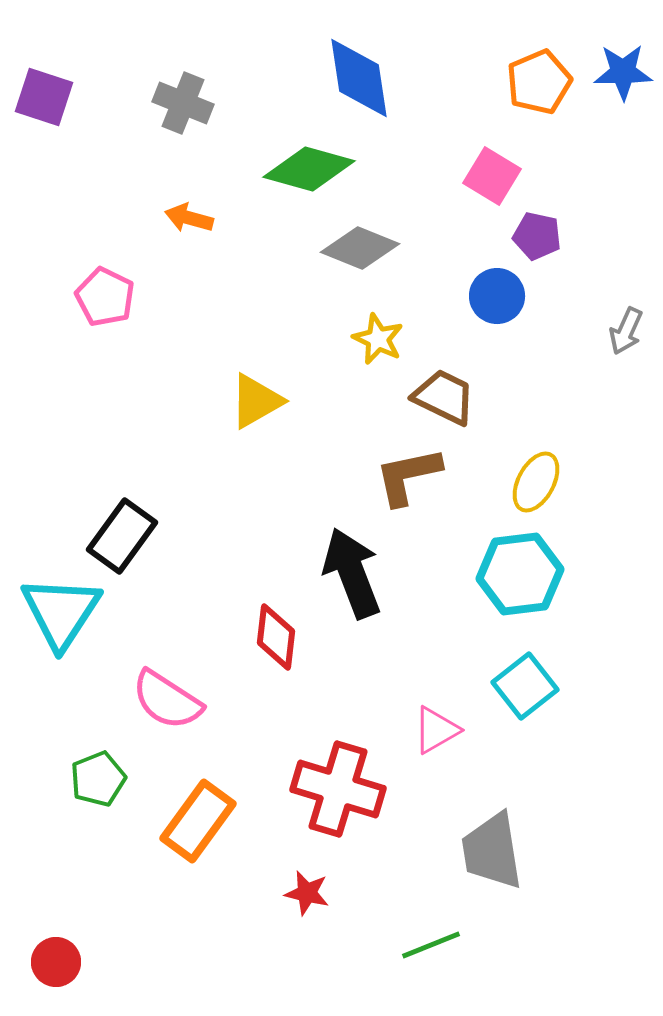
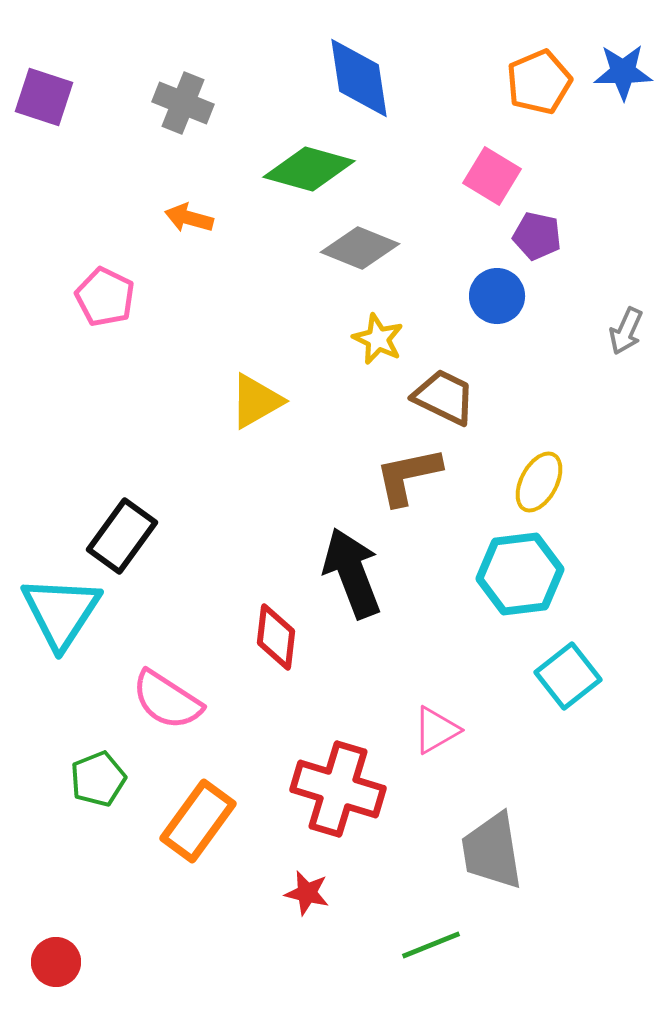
yellow ellipse: moved 3 px right
cyan square: moved 43 px right, 10 px up
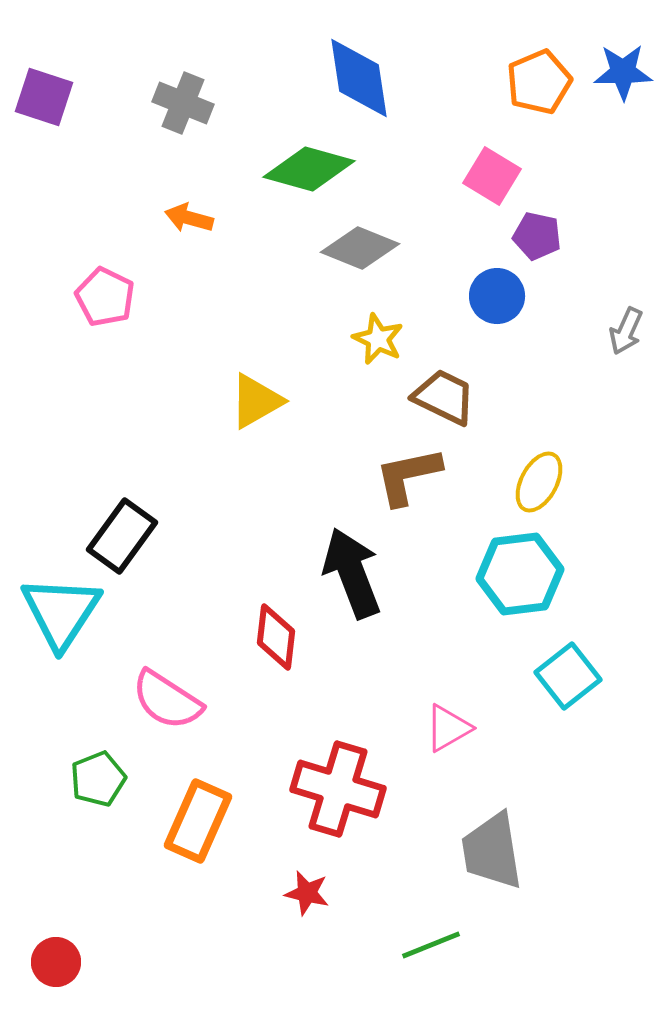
pink triangle: moved 12 px right, 2 px up
orange rectangle: rotated 12 degrees counterclockwise
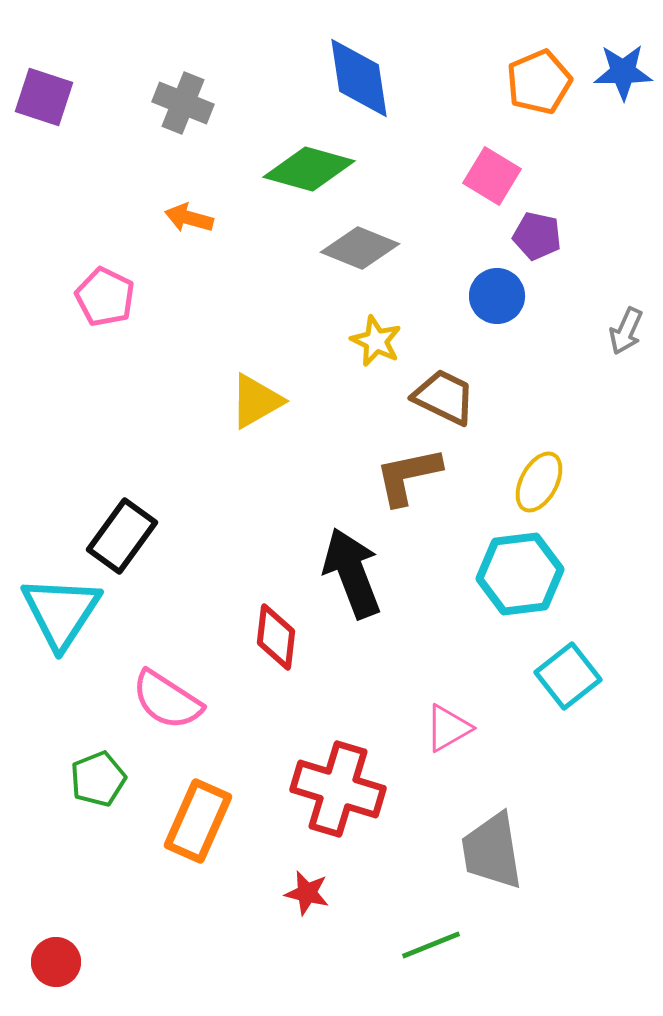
yellow star: moved 2 px left, 2 px down
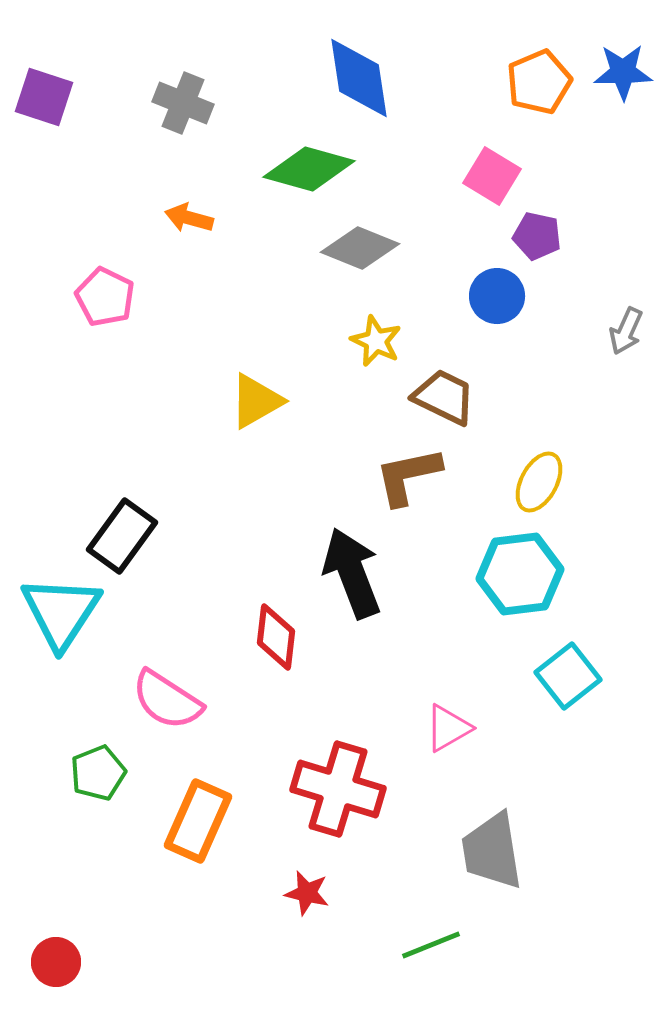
green pentagon: moved 6 px up
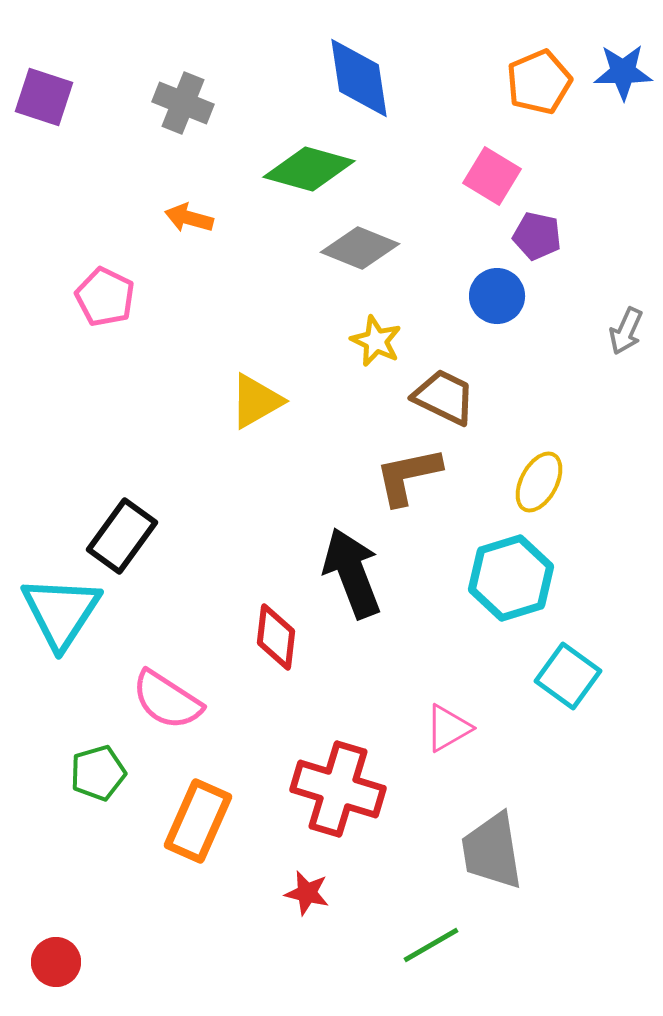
cyan hexagon: moved 9 px left, 4 px down; rotated 10 degrees counterclockwise
cyan square: rotated 16 degrees counterclockwise
green pentagon: rotated 6 degrees clockwise
green line: rotated 8 degrees counterclockwise
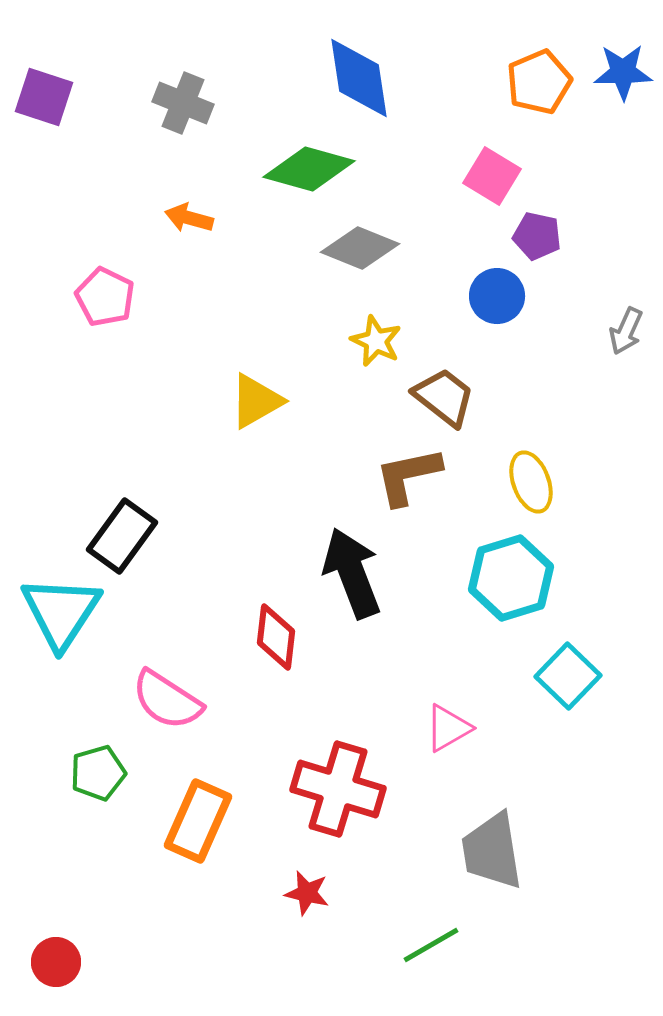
brown trapezoid: rotated 12 degrees clockwise
yellow ellipse: moved 8 px left; rotated 48 degrees counterclockwise
cyan square: rotated 8 degrees clockwise
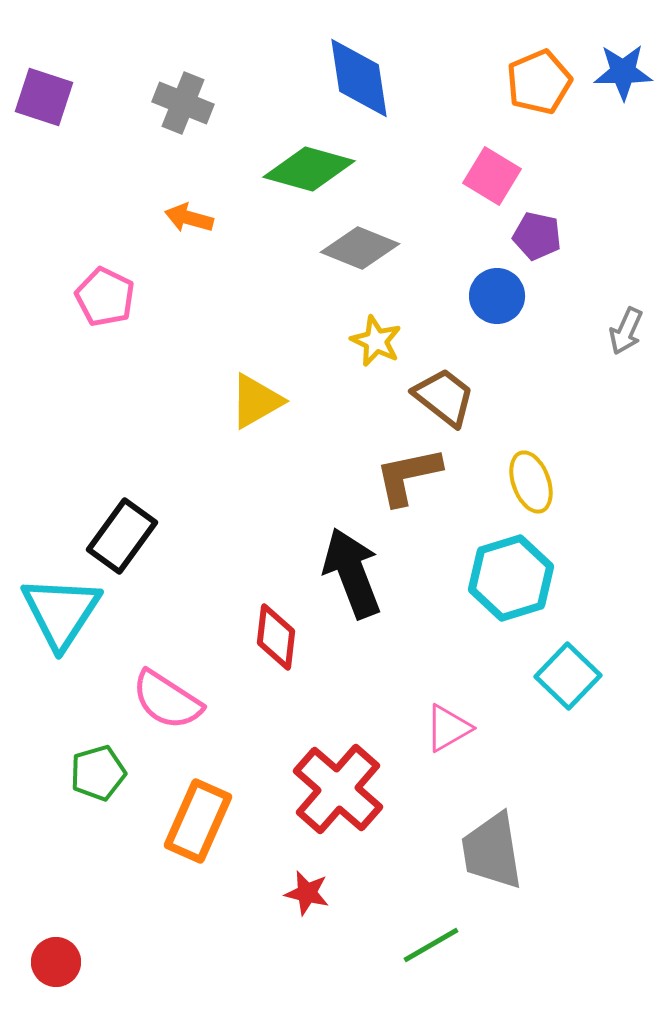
red cross: rotated 24 degrees clockwise
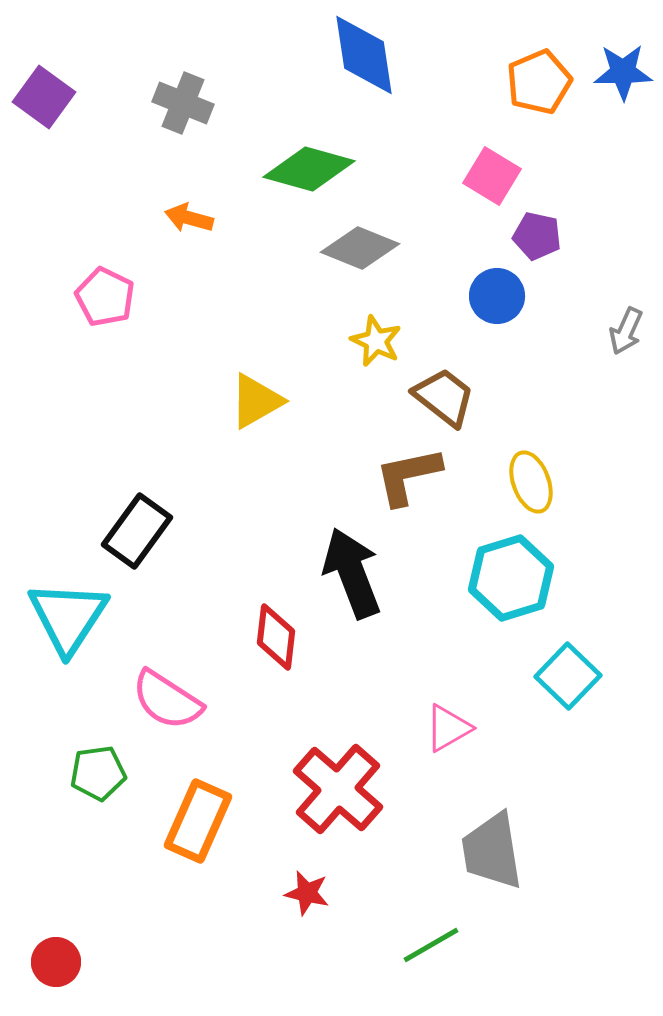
blue diamond: moved 5 px right, 23 px up
purple square: rotated 18 degrees clockwise
black rectangle: moved 15 px right, 5 px up
cyan triangle: moved 7 px right, 5 px down
green pentagon: rotated 8 degrees clockwise
